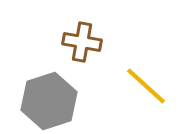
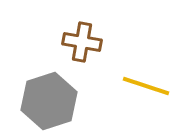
yellow line: rotated 24 degrees counterclockwise
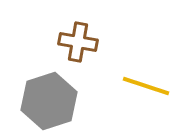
brown cross: moved 4 px left
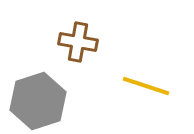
gray hexagon: moved 11 px left
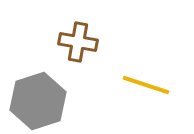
yellow line: moved 1 px up
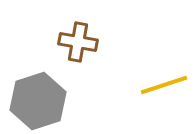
yellow line: moved 18 px right; rotated 36 degrees counterclockwise
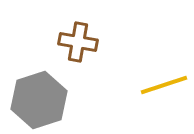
gray hexagon: moved 1 px right, 1 px up
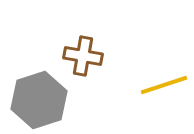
brown cross: moved 5 px right, 14 px down
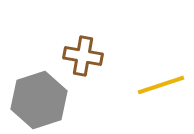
yellow line: moved 3 px left
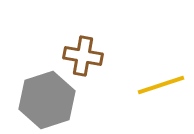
gray hexagon: moved 8 px right
